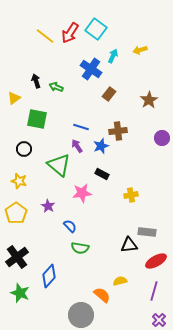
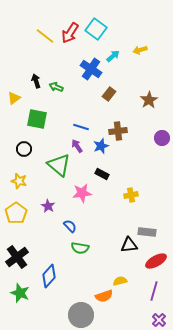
cyan arrow: rotated 24 degrees clockwise
orange semicircle: moved 2 px right, 1 px down; rotated 120 degrees clockwise
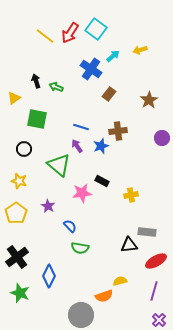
black rectangle: moved 7 px down
blue diamond: rotated 15 degrees counterclockwise
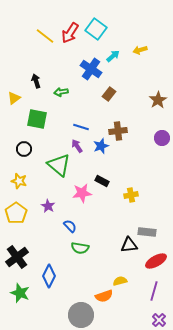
green arrow: moved 5 px right, 5 px down; rotated 32 degrees counterclockwise
brown star: moved 9 px right
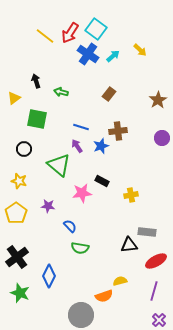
yellow arrow: rotated 120 degrees counterclockwise
blue cross: moved 3 px left, 15 px up
green arrow: rotated 24 degrees clockwise
purple star: rotated 24 degrees counterclockwise
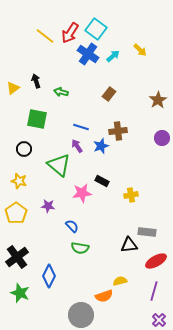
yellow triangle: moved 1 px left, 10 px up
blue semicircle: moved 2 px right
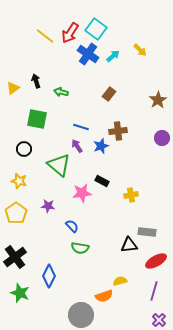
black cross: moved 2 px left
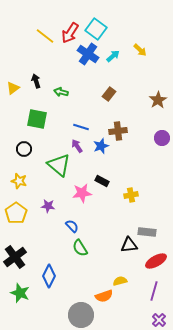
green semicircle: rotated 48 degrees clockwise
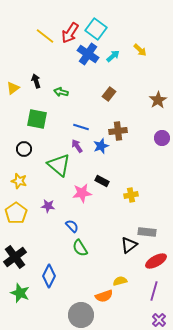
black triangle: rotated 30 degrees counterclockwise
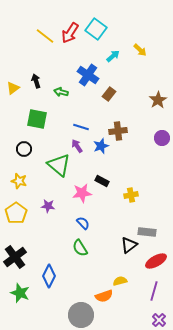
blue cross: moved 21 px down
blue semicircle: moved 11 px right, 3 px up
